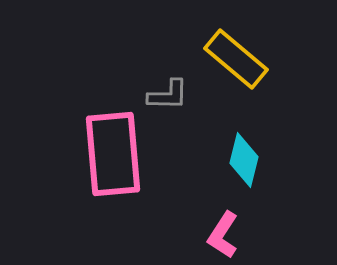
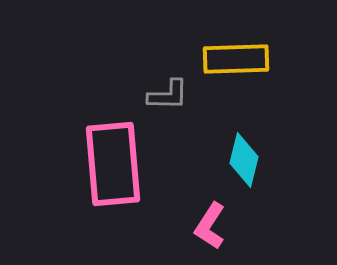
yellow rectangle: rotated 42 degrees counterclockwise
pink rectangle: moved 10 px down
pink L-shape: moved 13 px left, 9 px up
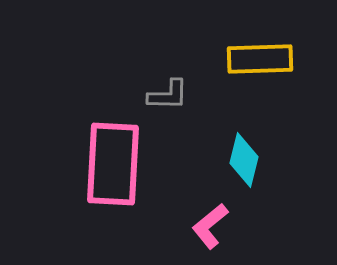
yellow rectangle: moved 24 px right
pink rectangle: rotated 8 degrees clockwise
pink L-shape: rotated 18 degrees clockwise
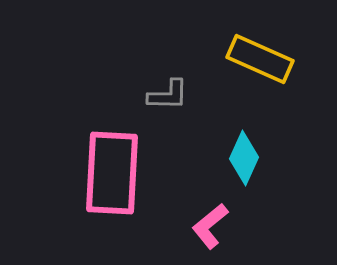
yellow rectangle: rotated 26 degrees clockwise
cyan diamond: moved 2 px up; rotated 10 degrees clockwise
pink rectangle: moved 1 px left, 9 px down
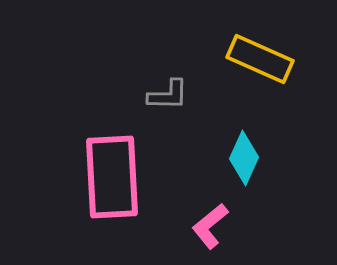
pink rectangle: moved 4 px down; rotated 6 degrees counterclockwise
